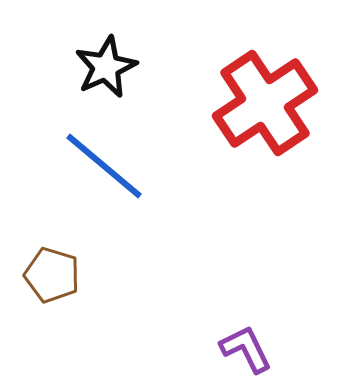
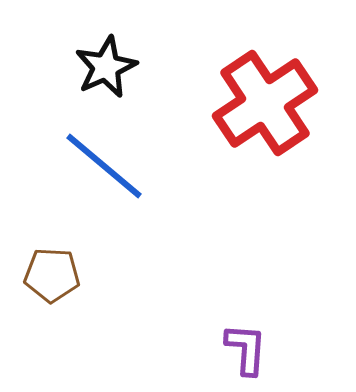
brown pentagon: rotated 14 degrees counterclockwise
purple L-shape: rotated 30 degrees clockwise
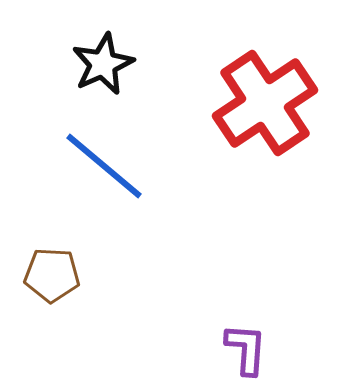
black star: moved 3 px left, 3 px up
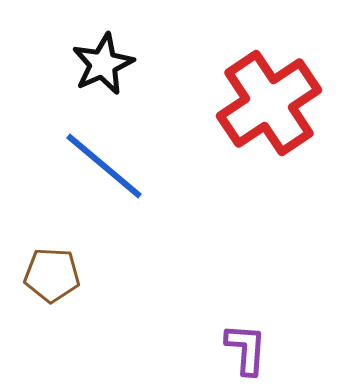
red cross: moved 4 px right
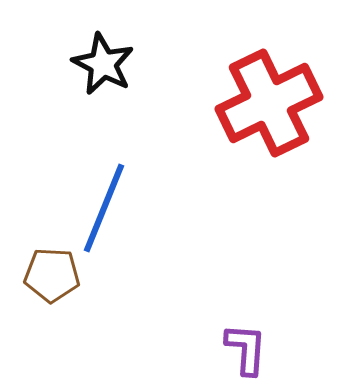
black star: rotated 20 degrees counterclockwise
red cross: rotated 8 degrees clockwise
blue line: moved 42 px down; rotated 72 degrees clockwise
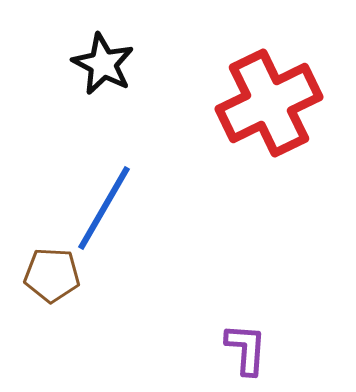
blue line: rotated 8 degrees clockwise
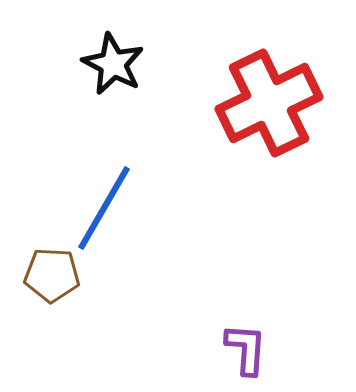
black star: moved 10 px right
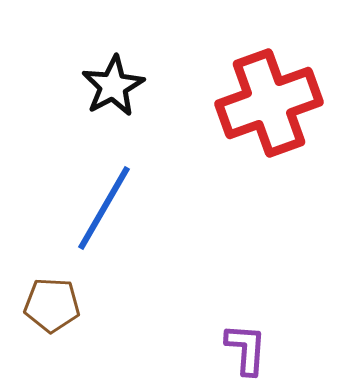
black star: moved 22 px down; rotated 16 degrees clockwise
red cross: rotated 6 degrees clockwise
brown pentagon: moved 30 px down
